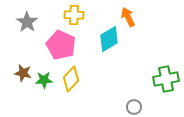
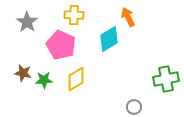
yellow diamond: moved 5 px right; rotated 15 degrees clockwise
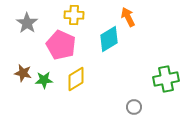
gray star: moved 1 px down
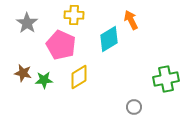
orange arrow: moved 3 px right, 3 px down
yellow diamond: moved 3 px right, 2 px up
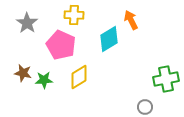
gray circle: moved 11 px right
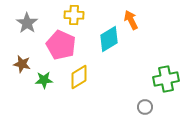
brown star: moved 1 px left, 9 px up
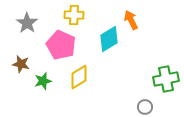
brown star: moved 1 px left
green star: moved 1 px left, 1 px down; rotated 12 degrees counterclockwise
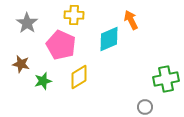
cyan diamond: rotated 8 degrees clockwise
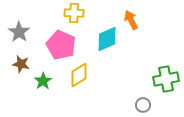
yellow cross: moved 2 px up
gray star: moved 8 px left, 9 px down
cyan diamond: moved 2 px left
yellow diamond: moved 2 px up
green star: rotated 18 degrees counterclockwise
gray circle: moved 2 px left, 2 px up
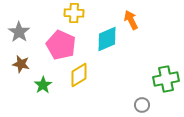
green star: moved 4 px down
gray circle: moved 1 px left
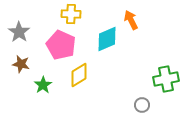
yellow cross: moved 3 px left, 1 px down
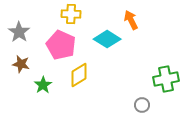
cyan diamond: rotated 56 degrees clockwise
